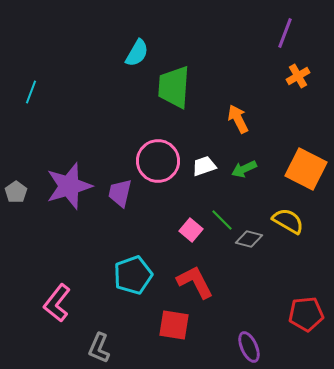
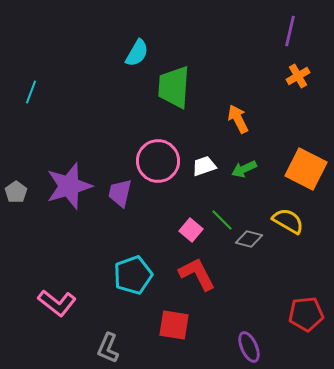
purple line: moved 5 px right, 2 px up; rotated 8 degrees counterclockwise
red L-shape: moved 2 px right, 8 px up
pink L-shape: rotated 90 degrees counterclockwise
gray L-shape: moved 9 px right
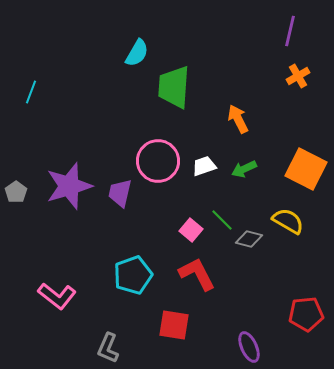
pink L-shape: moved 7 px up
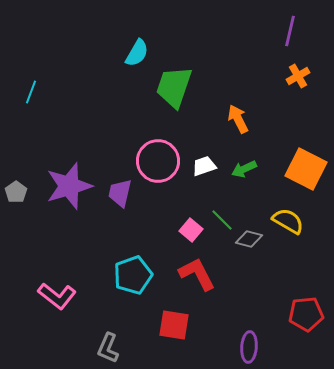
green trapezoid: rotated 15 degrees clockwise
purple ellipse: rotated 28 degrees clockwise
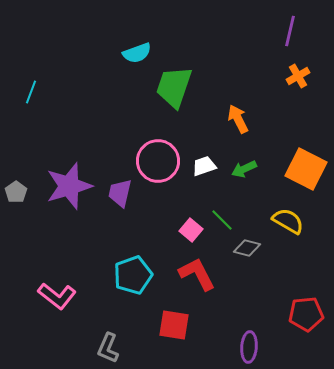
cyan semicircle: rotated 40 degrees clockwise
gray diamond: moved 2 px left, 9 px down
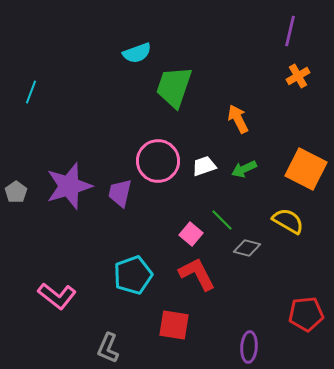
pink square: moved 4 px down
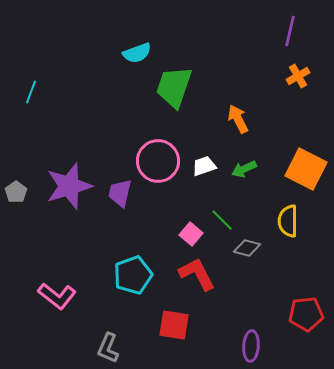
yellow semicircle: rotated 120 degrees counterclockwise
purple ellipse: moved 2 px right, 1 px up
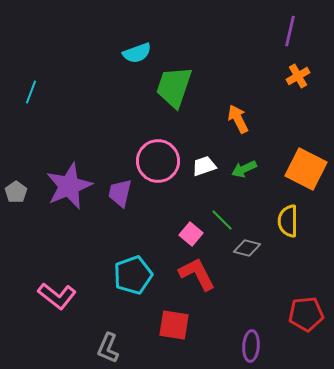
purple star: rotated 6 degrees counterclockwise
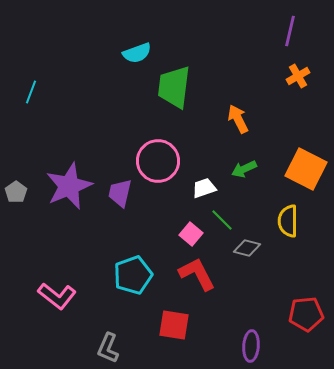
green trapezoid: rotated 12 degrees counterclockwise
white trapezoid: moved 22 px down
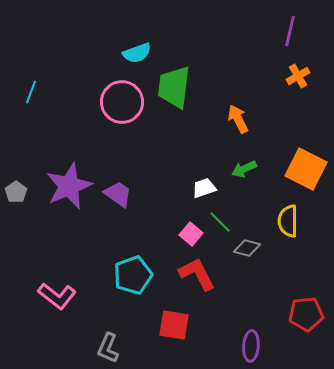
pink circle: moved 36 px left, 59 px up
purple trapezoid: moved 2 px left, 1 px down; rotated 112 degrees clockwise
green line: moved 2 px left, 2 px down
